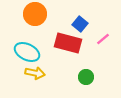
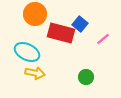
red rectangle: moved 7 px left, 10 px up
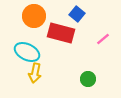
orange circle: moved 1 px left, 2 px down
blue square: moved 3 px left, 10 px up
yellow arrow: rotated 90 degrees clockwise
green circle: moved 2 px right, 2 px down
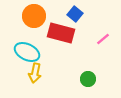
blue square: moved 2 px left
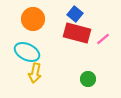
orange circle: moved 1 px left, 3 px down
red rectangle: moved 16 px right
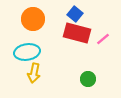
cyan ellipse: rotated 35 degrees counterclockwise
yellow arrow: moved 1 px left
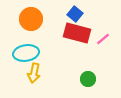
orange circle: moved 2 px left
cyan ellipse: moved 1 px left, 1 px down
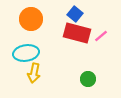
pink line: moved 2 px left, 3 px up
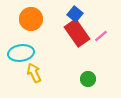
red rectangle: rotated 40 degrees clockwise
cyan ellipse: moved 5 px left
yellow arrow: rotated 144 degrees clockwise
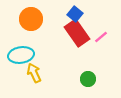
pink line: moved 1 px down
cyan ellipse: moved 2 px down
